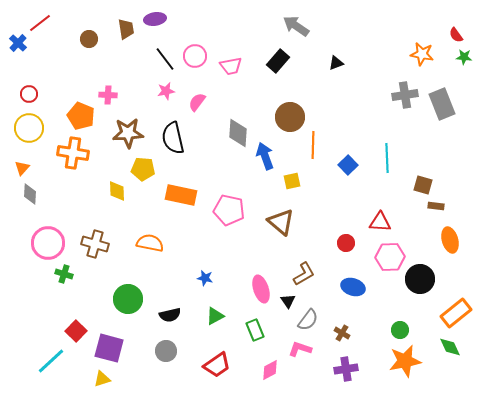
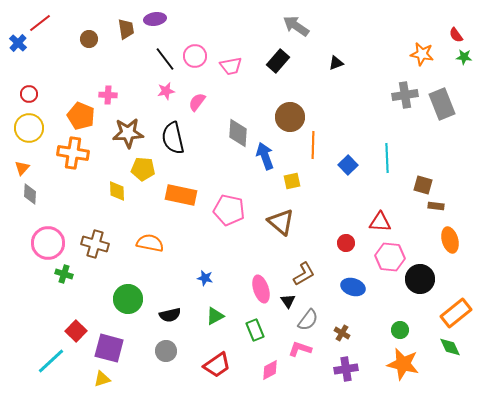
pink hexagon at (390, 257): rotated 8 degrees clockwise
orange star at (405, 361): moved 2 px left, 3 px down; rotated 24 degrees clockwise
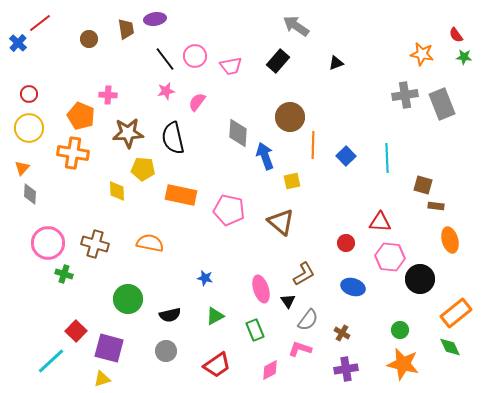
blue square at (348, 165): moved 2 px left, 9 px up
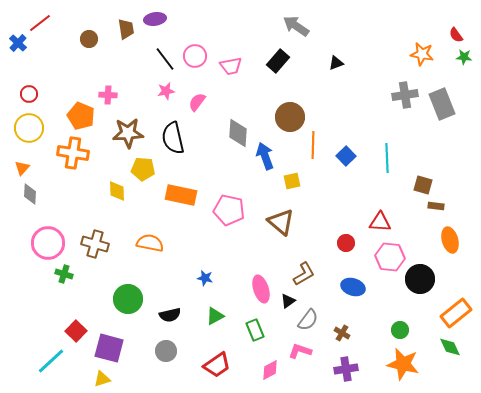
black triangle at (288, 301): rotated 28 degrees clockwise
pink L-shape at (300, 349): moved 2 px down
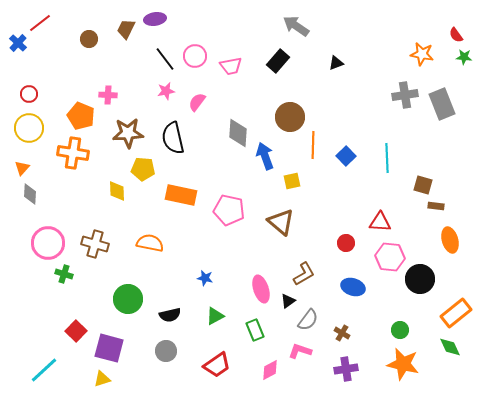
brown trapezoid at (126, 29): rotated 145 degrees counterclockwise
cyan line at (51, 361): moved 7 px left, 9 px down
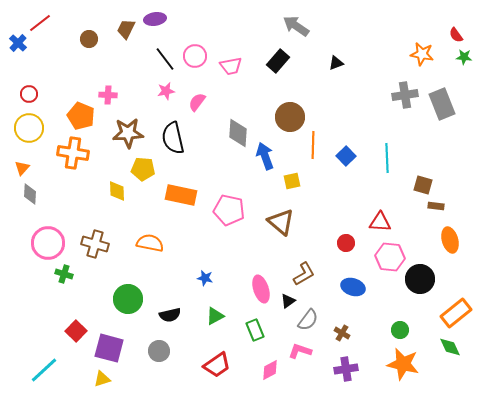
gray circle at (166, 351): moved 7 px left
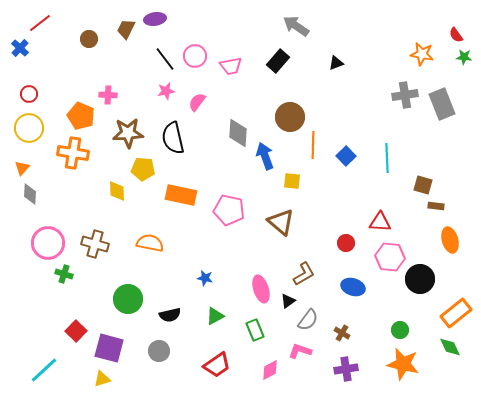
blue cross at (18, 43): moved 2 px right, 5 px down
yellow square at (292, 181): rotated 18 degrees clockwise
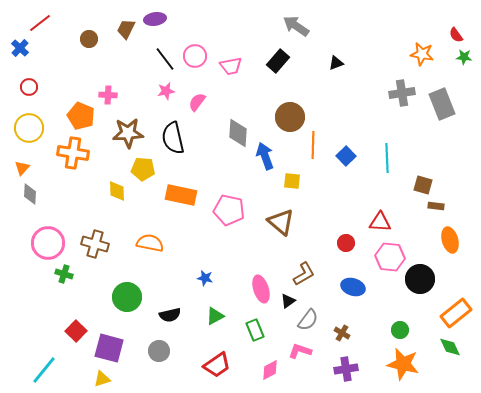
red circle at (29, 94): moved 7 px up
gray cross at (405, 95): moved 3 px left, 2 px up
green circle at (128, 299): moved 1 px left, 2 px up
cyan line at (44, 370): rotated 8 degrees counterclockwise
